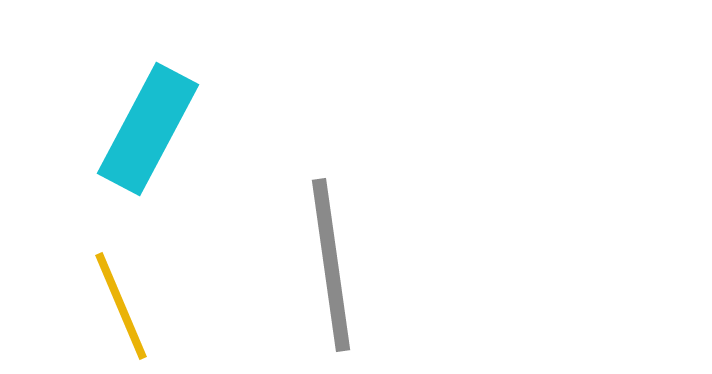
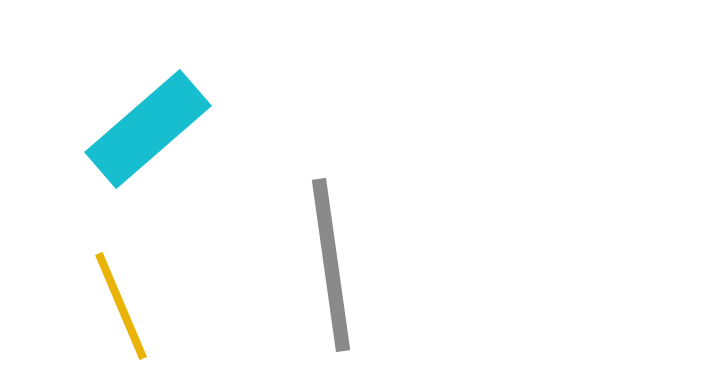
cyan rectangle: rotated 21 degrees clockwise
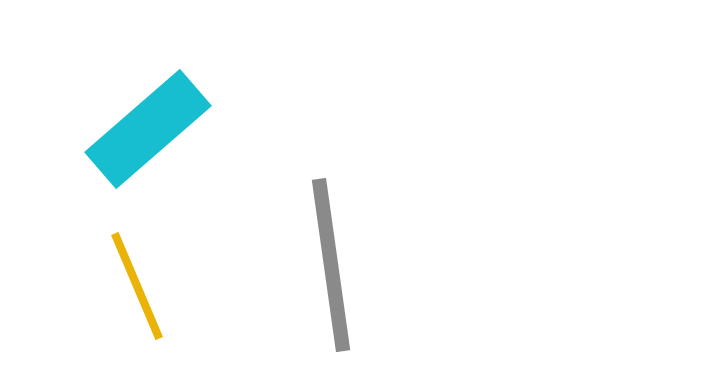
yellow line: moved 16 px right, 20 px up
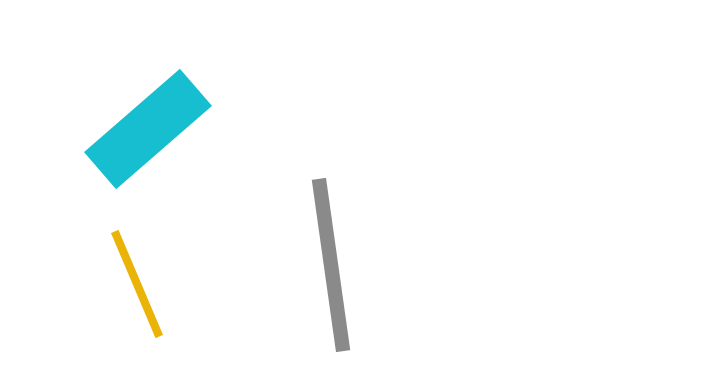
yellow line: moved 2 px up
